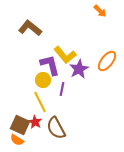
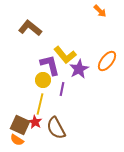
yellow line: moved 2 px down; rotated 40 degrees clockwise
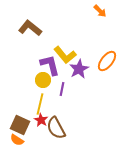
red star: moved 6 px right, 2 px up
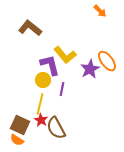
orange ellipse: rotated 75 degrees counterclockwise
purple star: moved 11 px right
